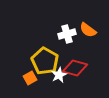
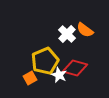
orange semicircle: moved 3 px left
white cross: rotated 30 degrees counterclockwise
yellow pentagon: rotated 20 degrees clockwise
white star: rotated 21 degrees counterclockwise
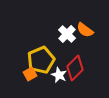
yellow pentagon: moved 4 px left, 1 px up
red diamond: rotated 60 degrees counterclockwise
orange square: moved 4 px up
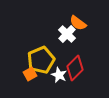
orange semicircle: moved 7 px left, 7 px up
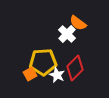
yellow pentagon: moved 2 px right, 2 px down; rotated 20 degrees clockwise
white star: moved 2 px left
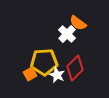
yellow pentagon: moved 1 px right
